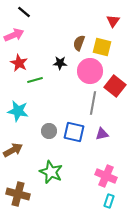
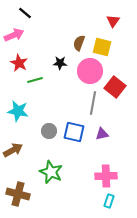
black line: moved 1 px right, 1 px down
red square: moved 1 px down
pink cross: rotated 25 degrees counterclockwise
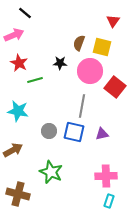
gray line: moved 11 px left, 3 px down
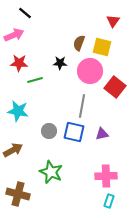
red star: rotated 24 degrees counterclockwise
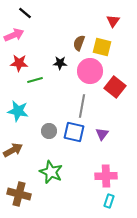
purple triangle: rotated 40 degrees counterclockwise
brown cross: moved 1 px right
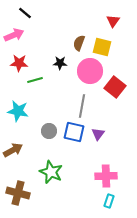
purple triangle: moved 4 px left
brown cross: moved 1 px left, 1 px up
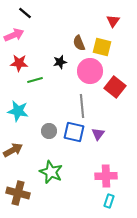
brown semicircle: rotated 42 degrees counterclockwise
black star: moved 1 px up; rotated 16 degrees counterclockwise
gray line: rotated 15 degrees counterclockwise
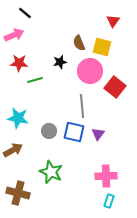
cyan star: moved 7 px down
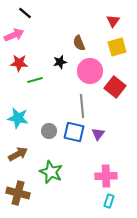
yellow square: moved 15 px right; rotated 30 degrees counterclockwise
brown arrow: moved 5 px right, 4 px down
